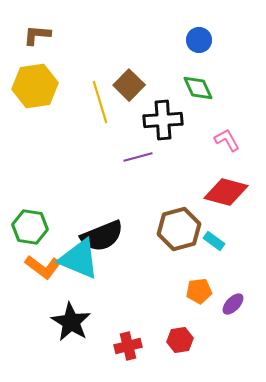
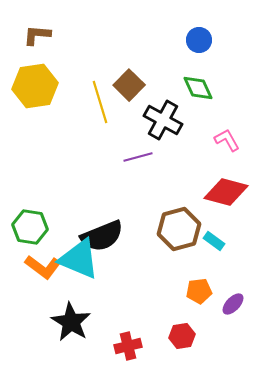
black cross: rotated 33 degrees clockwise
red hexagon: moved 2 px right, 4 px up
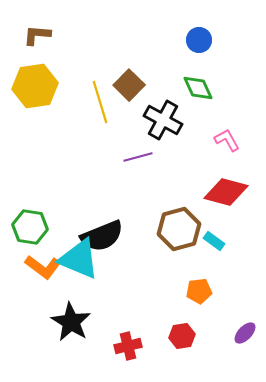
purple ellipse: moved 12 px right, 29 px down
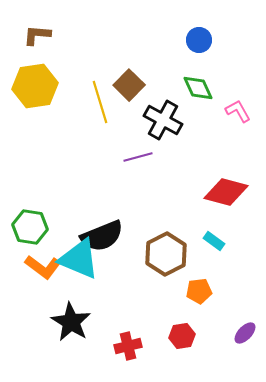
pink L-shape: moved 11 px right, 29 px up
brown hexagon: moved 13 px left, 25 px down; rotated 12 degrees counterclockwise
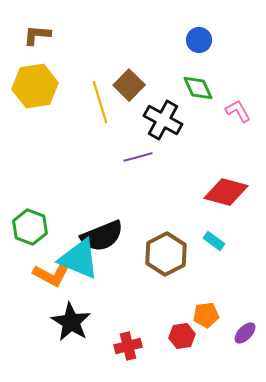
green hexagon: rotated 12 degrees clockwise
orange L-shape: moved 8 px right, 8 px down; rotated 9 degrees counterclockwise
orange pentagon: moved 7 px right, 24 px down
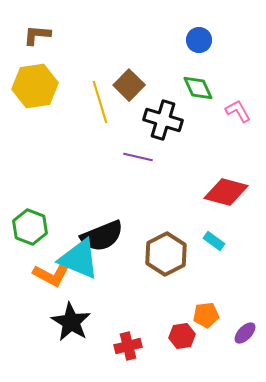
black cross: rotated 12 degrees counterclockwise
purple line: rotated 28 degrees clockwise
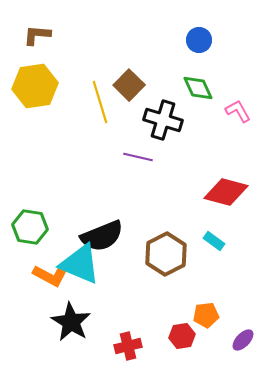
green hexagon: rotated 12 degrees counterclockwise
cyan triangle: moved 1 px right, 5 px down
purple ellipse: moved 2 px left, 7 px down
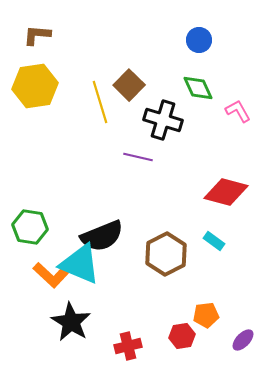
orange L-shape: rotated 15 degrees clockwise
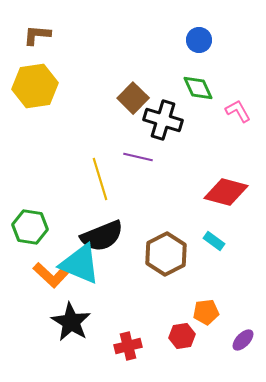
brown square: moved 4 px right, 13 px down
yellow line: moved 77 px down
orange pentagon: moved 3 px up
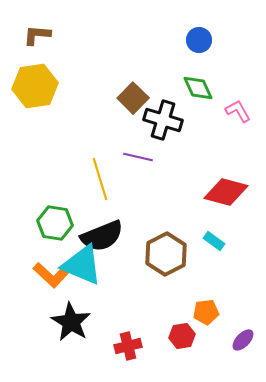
green hexagon: moved 25 px right, 4 px up
cyan triangle: moved 2 px right, 1 px down
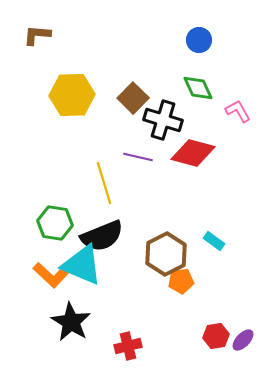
yellow hexagon: moved 37 px right, 9 px down; rotated 6 degrees clockwise
yellow line: moved 4 px right, 4 px down
red diamond: moved 33 px left, 39 px up
orange pentagon: moved 25 px left, 31 px up
red hexagon: moved 34 px right
